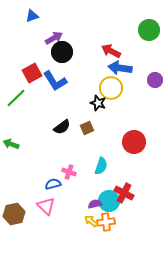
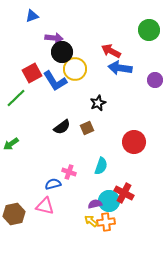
purple arrow: rotated 36 degrees clockwise
yellow circle: moved 36 px left, 19 px up
black star: rotated 28 degrees clockwise
green arrow: rotated 56 degrees counterclockwise
pink triangle: moved 1 px left; rotated 30 degrees counterclockwise
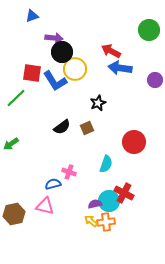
red square: rotated 36 degrees clockwise
cyan semicircle: moved 5 px right, 2 px up
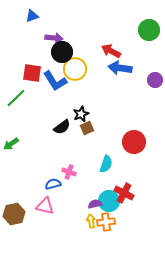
black star: moved 17 px left, 11 px down
yellow arrow: rotated 40 degrees clockwise
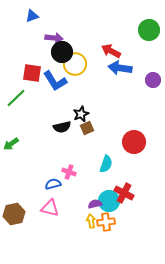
yellow circle: moved 5 px up
purple circle: moved 2 px left
black semicircle: rotated 24 degrees clockwise
pink triangle: moved 5 px right, 2 px down
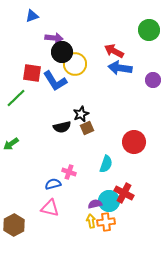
red arrow: moved 3 px right
brown hexagon: moved 11 px down; rotated 15 degrees counterclockwise
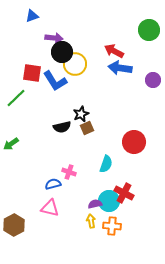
orange cross: moved 6 px right, 4 px down; rotated 12 degrees clockwise
